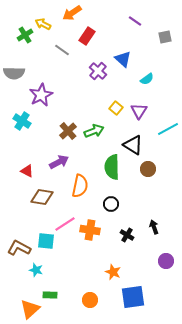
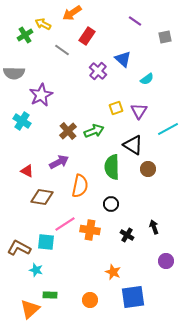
yellow square: rotated 32 degrees clockwise
cyan square: moved 1 px down
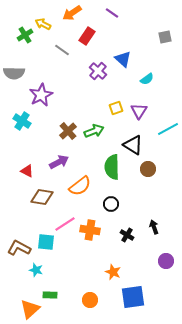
purple line: moved 23 px left, 8 px up
orange semicircle: rotated 40 degrees clockwise
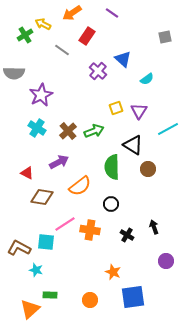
cyan cross: moved 15 px right, 7 px down
red triangle: moved 2 px down
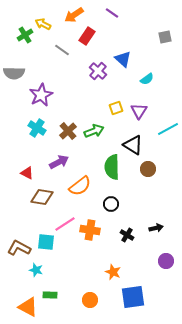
orange arrow: moved 2 px right, 2 px down
black arrow: moved 2 px right, 1 px down; rotated 96 degrees clockwise
orange triangle: moved 2 px left, 2 px up; rotated 50 degrees counterclockwise
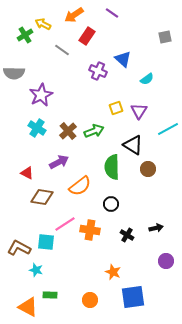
purple cross: rotated 18 degrees counterclockwise
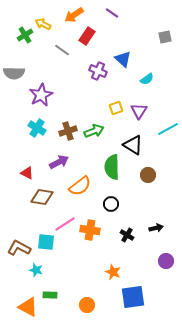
brown cross: rotated 24 degrees clockwise
brown circle: moved 6 px down
orange circle: moved 3 px left, 5 px down
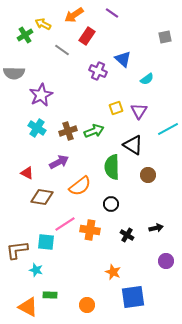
brown L-shape: moved 2 px left, 2 px down; rotated 35 degrees counterclockwise
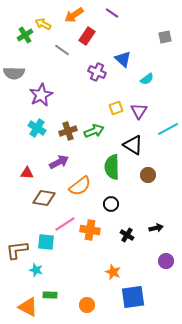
purple cross: moved 1 px left, 1 px down
red triangle: rotated 24 degrees counterclockwise
brown diamond: moved 2 px right, 1 px down
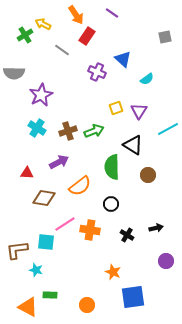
orange arrow: moved 2 px right; rotated 90 degrees counterclockwise
